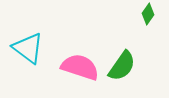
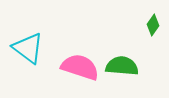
green diamond: moved 5 px right, 11 px down
green semicircle: rotated 120 degrees counterclockwise
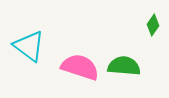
cyan triangle: moved 1 px right, 2 px up
green semicircle: moved 2 px right
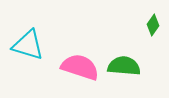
cyan triangle: moved 1 px left, 1 px up; rotated 20 degrees counterclockwise
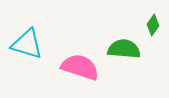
cyan triangle: moved 1 px left, 1 px up
green semicircle: moved 17 px up
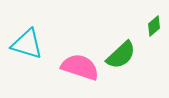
green diamond: moved 1 px right, 1 px down; rotated 15 degrees clockwise
green semicircle: moved 3 px left, 6 px down; rotated 132 degrees clockwise
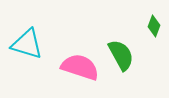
green diamond: rotated 30 degrees counterclockwise
green semicircle: rotated 76 degrees counterclockwise
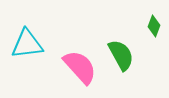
cyan triangle: rotated 24 degrees counterclockwise
pink semicircle: rotated 30 degrees clockwise
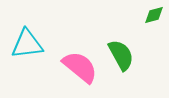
green diamond: moved 11 px up; rotated 55 degrees clockwise
pink semicircle: rotated 9 degrees counterclockwise
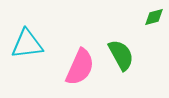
green diamond: moved 2 px down
pink semicircle: rotated 75 degrees clockwise
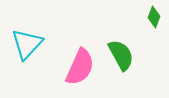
green diamond: rotated 55 degrees counterclockwise
cyan triangle: rotated 40 degrees counterclockwise
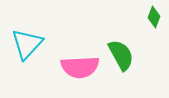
pink semicircle: rotated 63 degrees clockwise
